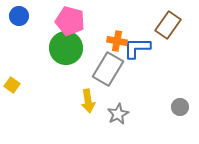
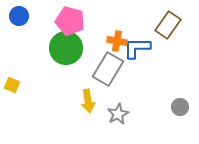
yellow square: rotated 14 degrees counterclockwise
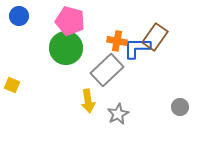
brown rectangle: moved 13 px left, 12 px down
gray rectangle: moved 1 px left, 1 px down; rotated 16 degrees clockwise
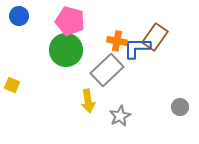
green circle: moved 2 px down
gray star: moved 2 px right, 2 px down
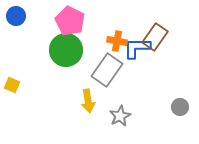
blue circle: moved 3 px left
pink pentagon: rotated 12 degrees clockwise
gray rectangle: rotated 12 degrees counterclockwise
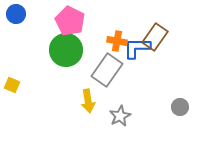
blue circle: moved 2 px up
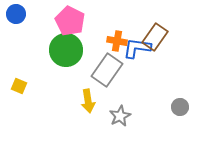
blue L-shape: rotated 8 degrees clockwise
yellow square: moved 7 px right, 1 px down
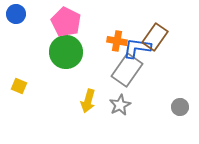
pink pentagon: moved 4 px left, 1 px down
green circle: moved 2 px down
gray rectangle: moved 20 px right
yellow arrow: rotated 25 degrees clockwise
gray star: moved 11 px up
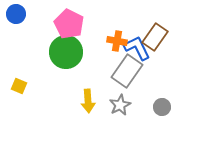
pink pentagon: moved 3 px right, 2 px down
blue L-shape: rotated 56 degrees clockwise
gray rectangle: moved 1 px down
yellow arrow: rotated 20 degrees counterclockwise
gray circle: moved 18 px left
